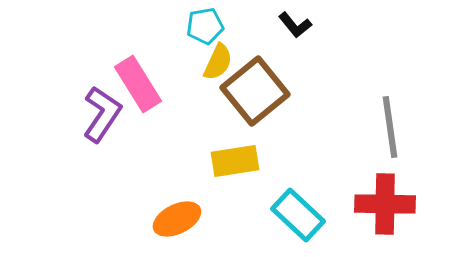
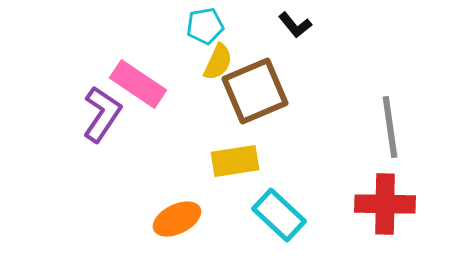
pink rectangle: rotated 24 degrees counterclockwise
brown square: rotated 16 degrees clockwise
cyan rectangle: moved 19 px left
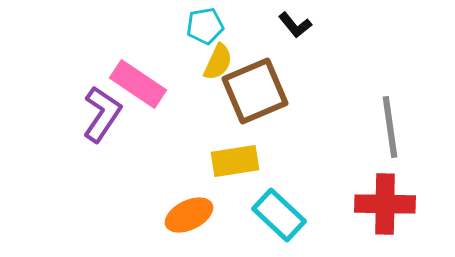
orange ellipse: moved 12 px right, 4 px up
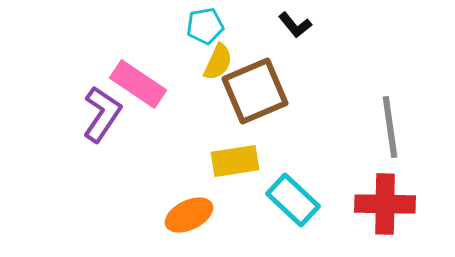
cyan rectangle: moved 14 px right, 15 px up
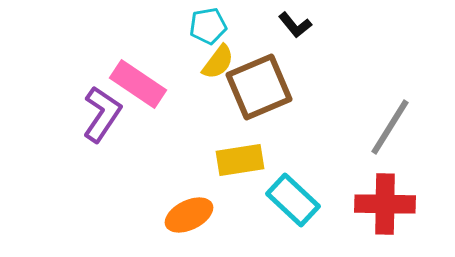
cyan pentagon: moved 3 px right
yellow semicircle: rotated 12 degrees clockwise
brown square: moved 4 px right, 4 px up
gray line: rotated 40 degrees clockwise
yellow rectangle: moved 5 px right, 1 px up
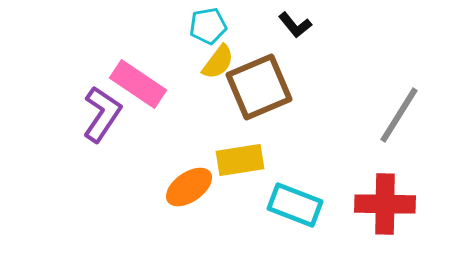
gray line: moved 9 px right, 12 px up
cyan rectangle: moved 2 px right, 5 px down; rotated 22 degrees counterclockwise
orange ellipse: moved 28 px up; rotated 9 degrees counterclockwise
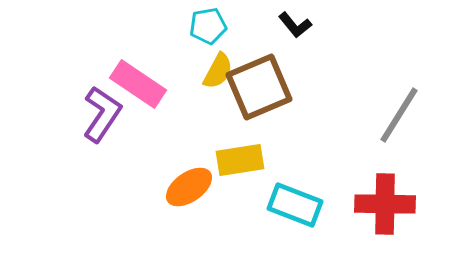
yellow semicircle: moved 9 px down; rotated 9 degrees counterclockwise
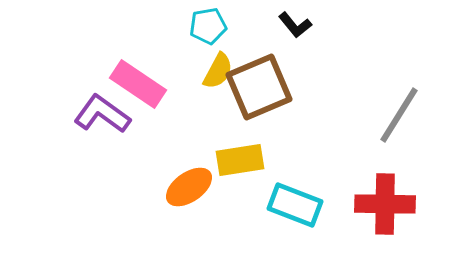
purple L-shape: rotated 88 degrees counterclockwise
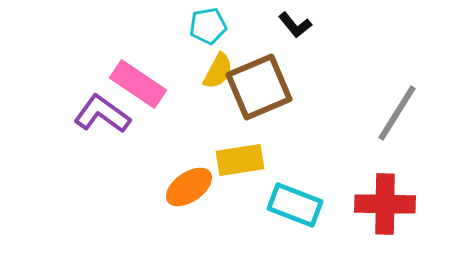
gray line: moved 2 px left, 2 px up
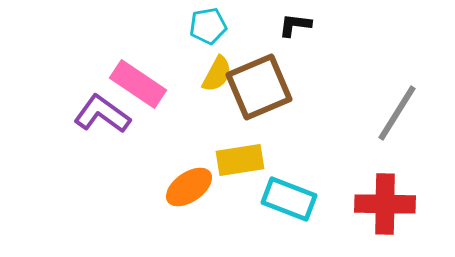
black L-shape: rotated 136 degrees clockwise
yellow semicircle: moved 1 px left, 3 px down
cyan rectangle: moved 6 px left, 6 px up
